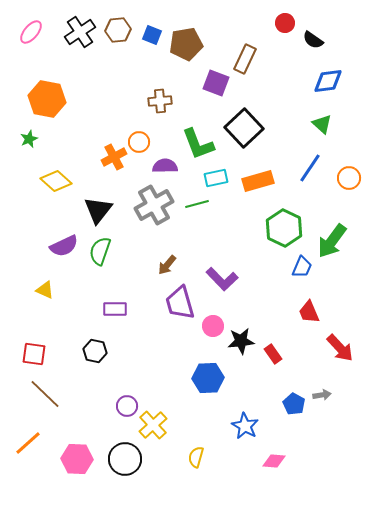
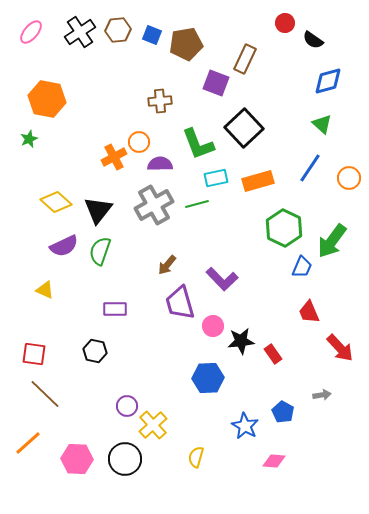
blue diamond at (328, 81): rotated 8 degrees counterclockwise
purple semicircle at (165, 166): moved 5 px left, 2 px up
yellow diamond at (56, 181): moved 21 px down
blue pentagon at (294, 404): moved 11 px left, 8 px down
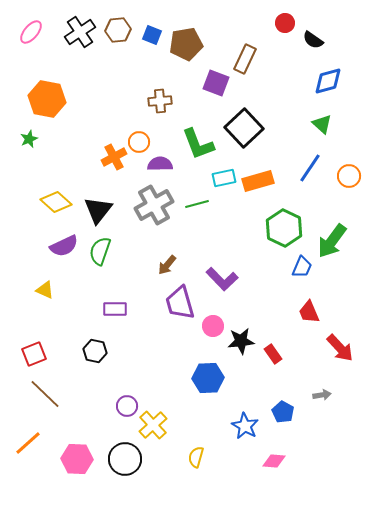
cyan rectangle at (216, 178): moved 8 px right
orange circle at (349, 178): moved 2 px up
red square at (34, 354): rotated 30 degrees counterclockwise
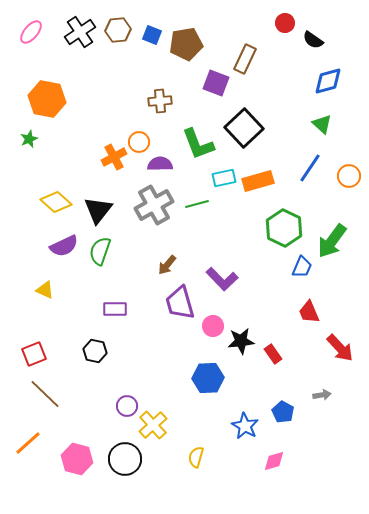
pink hexagon at (77, 459): rotated 12 degrees clockwise
pink diamond at (274, 461): rotated 20 degrees counterclockwise
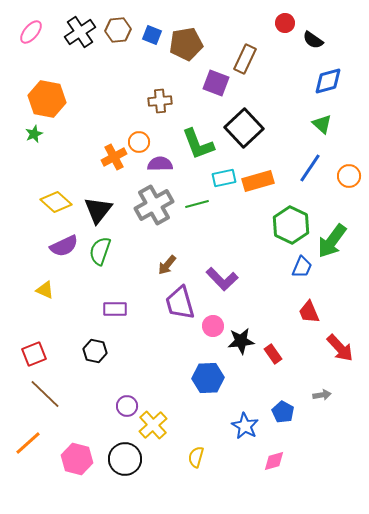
green star at (29, 139): moved 5 px right, 5 px up
green hexagon at (284, 228): moved 7 px right, 3 px up
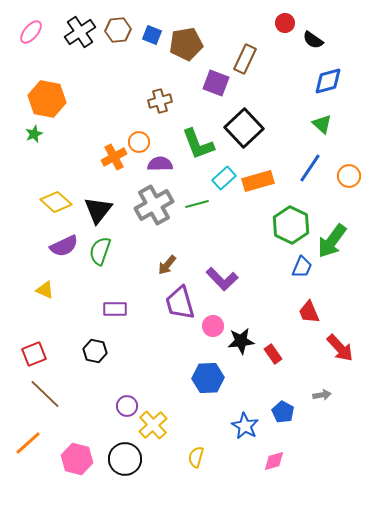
brown cross at (160, 101): rotated 10 degrees counterclockwise
cyan rectangle at (224, 178): rotated 30 degrees counterclockwise
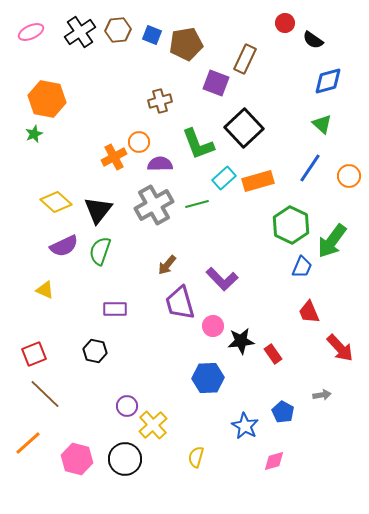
pink ellipse at (31, 32): rotated 25 degrees clockwise
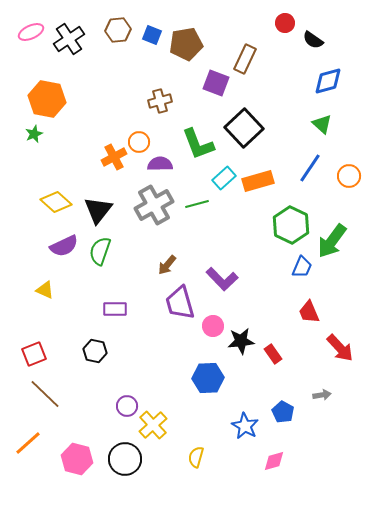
black cross at (80, 32): moved 11 px left, 7 px down
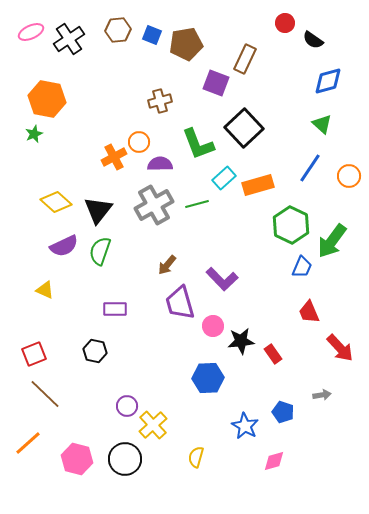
orange rectangle at (258, 181): moved 4 px down
blue pentagon at (283, 412): rotated 10 degrees counterclockwise
